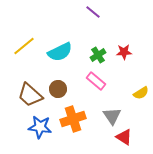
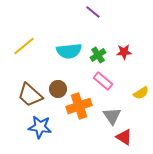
cyan semicircle: moved 9 px right, 1 px up; rotated 20 degrees clockwise
pink rectangle: moved 7 px right
orange cross: moved 6 px right, 13 px up
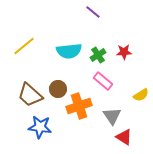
yellow semicircle: moved 2 px down
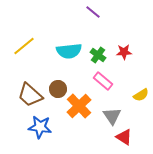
green cross: rotated 21 degrees counterclockwise
orange cross: rotated 25 degrees counterclockwise
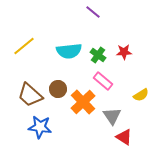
orange cross: moved 4 px right, 4 px up
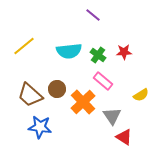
purple line: moved 3 px down
brown circle: moved 1 px left
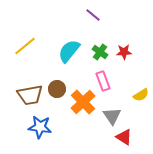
yellow line: moved 1 px right
cyan semicircle: rotated 135 degrees clockwise
green cross: moved 2 px right, 3 px up
pink rectangle: rotated 30 degrees clockwise
brown trapezoid: rotated 52 degrees counterclockwise
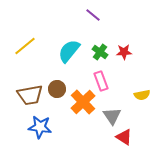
pink rectangle: moved 2 px left
yellow semicircle: moved 1 px right; rotated 21 degrees clockwise
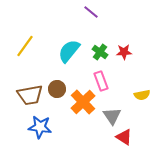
purple line: moved 2 px left, 3 px up
yellow line: rotated 15 degrees counterclockwise
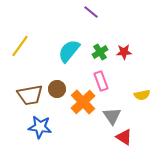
yellow line: moved 5 px left
green cross: rotated 21 degrees clockwise
